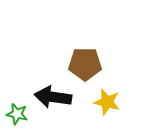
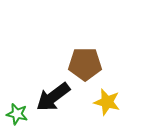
black arrow: rotated 45 degrees counterclockwise
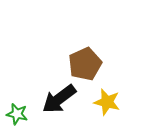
brown pentagon: rotated 24 degrees counterclockwise
black arrow: moved 6 px right, 2 px down
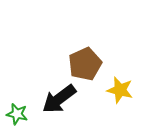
yellow star: moved 13 px right, 12 px up
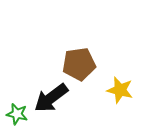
brown pentagon: moved 6 px left; rotated 16 degrees clockwise
black arrow: moved 8 px left, 1 px up
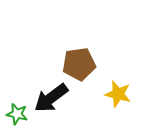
yellow star: moved 2 px left, 4 px down
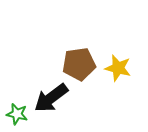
yellow star: moved 26 px up
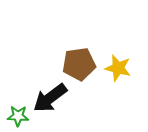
black arrow: moved 1 px left
green star: moved 1 px right, 2 px down; rotated 10 degrees counterclockwise
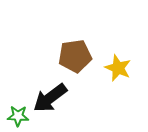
brown pentagon: moved 4 px left, 8 px up
yellow star: rotated 8 degrees clockwise
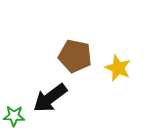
brown pentagon: rotated 20 degrees clockwise
green star: moved 4 px left
